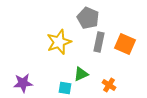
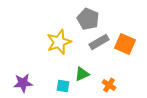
gray pentagon: moved 1 px down
gray rectangle: rotated 48 degrees clockwise
green triangle: moved 1 px right
cyan square: moved 2 px left, 2 px up
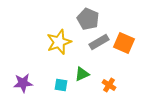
orange square: moved 1 px left, 1 px up
cyan square: moved 2 px left, 1 px up
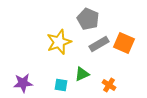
gray rectangle: moved 2 px down
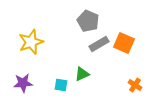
gray pentagon: moved 2 px down
yellow star: moved 28 px left
orange cross: moved 26 px right
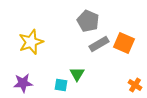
green triangle: moved 5 px left; rotated 35 degrees counterclockwise
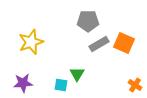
gray pentagon: rotated 25 degrees counterclockwise
